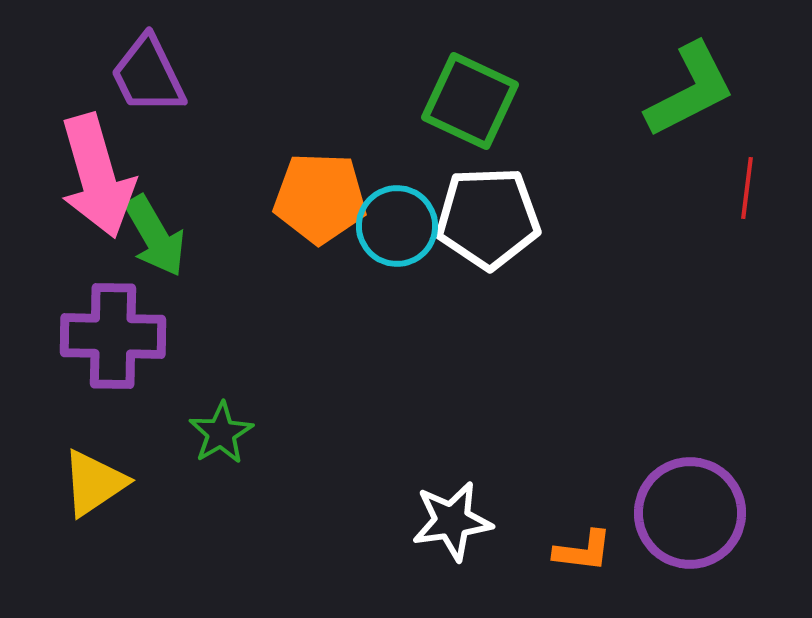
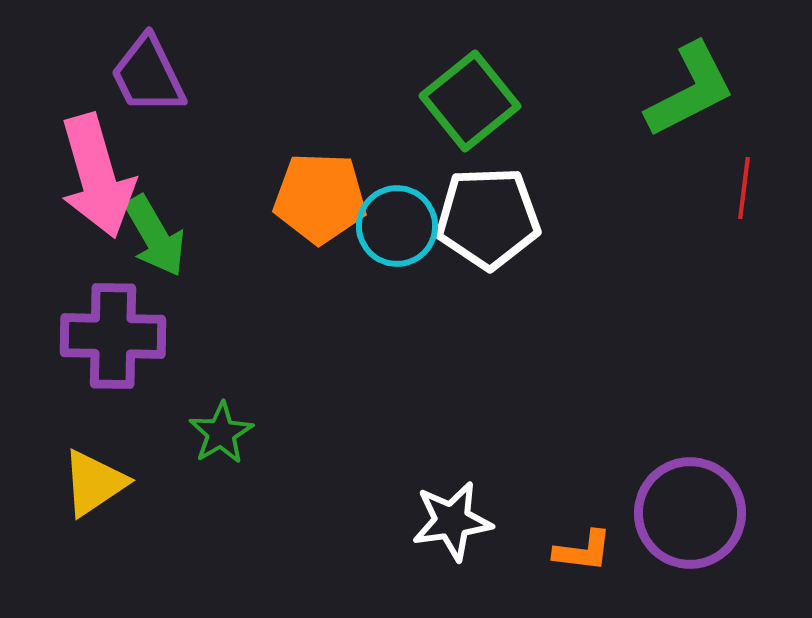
green square: rotated 26 degrees clockwise
red line: moved 3 px left
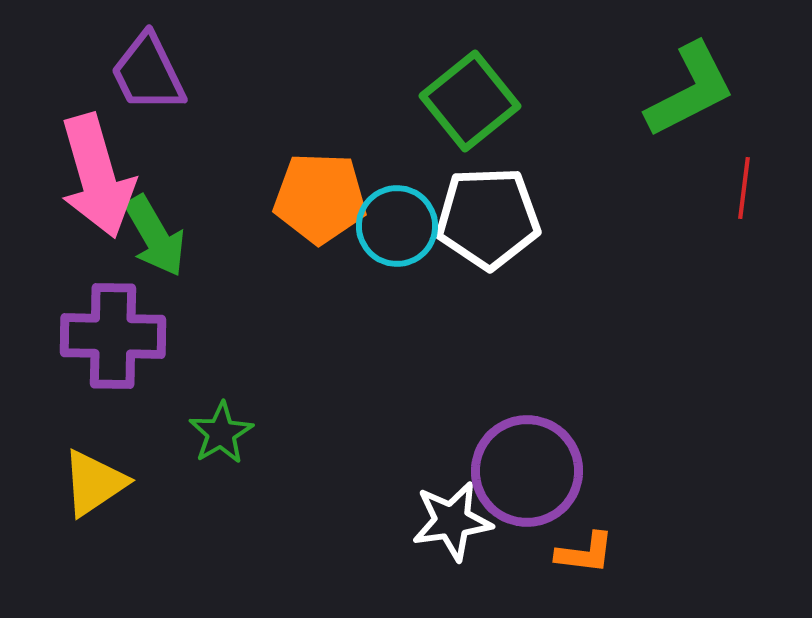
purple trapezoid: moved 2 px up
purple circle: moved 163 px left, 42 px up
orange L-shape: moved 2 px right, 2 px down
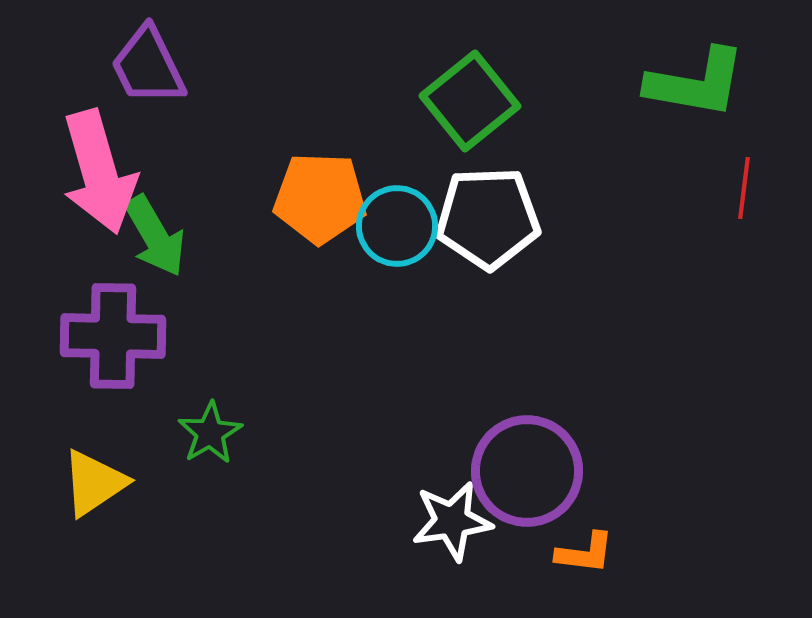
purple trapezoid: moved 7 px up
green L-shape: moved 6 px right, 7 px up; rotated 37 degrees clockwise
pink arrow: moved 2 px right, 4 px up
green star: moved 11 px left
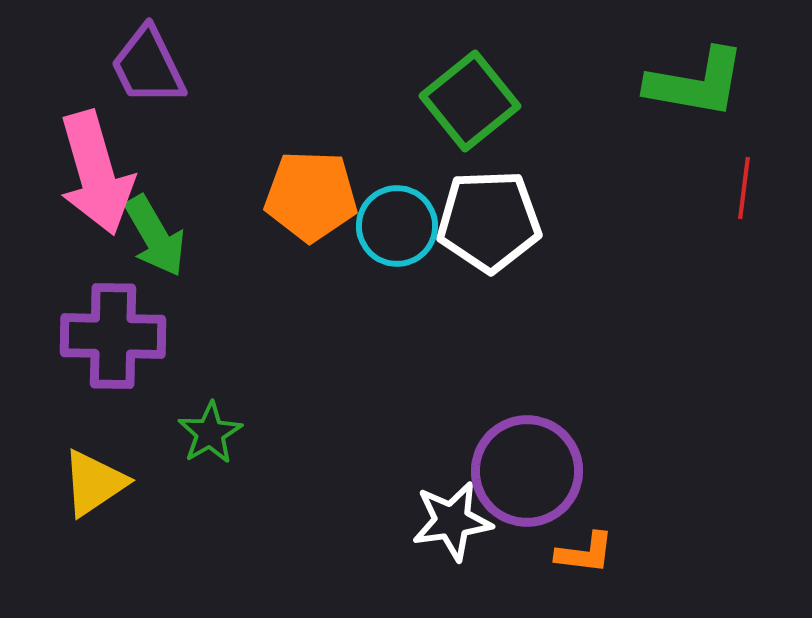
pink arrow: moved 3 px left, 1 px down
orange pentagon: moved 9 px left, 2 px up
white pentagon: moved 1 px right, 3 px down
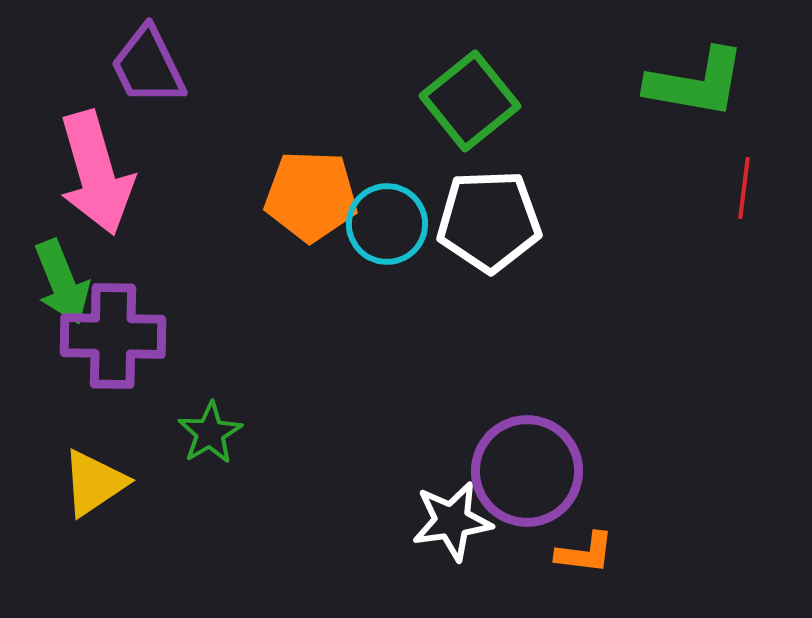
cyan circle: moved 10 px left, 2 px up
green arrow: moved 93 px left, 46 px down; rotated 8 degrees clockwise
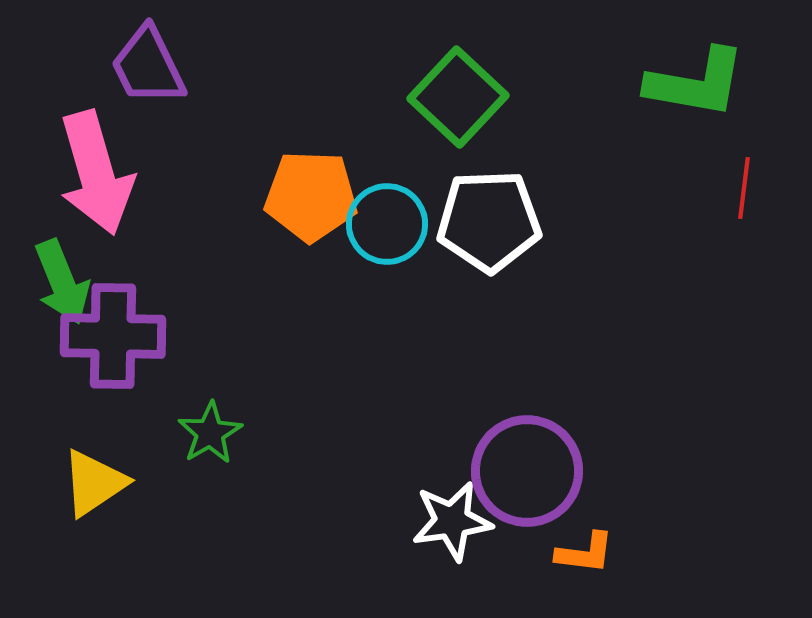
green square: moved 12 px left, 4 px up; rotated 8 degrees counterclockwise
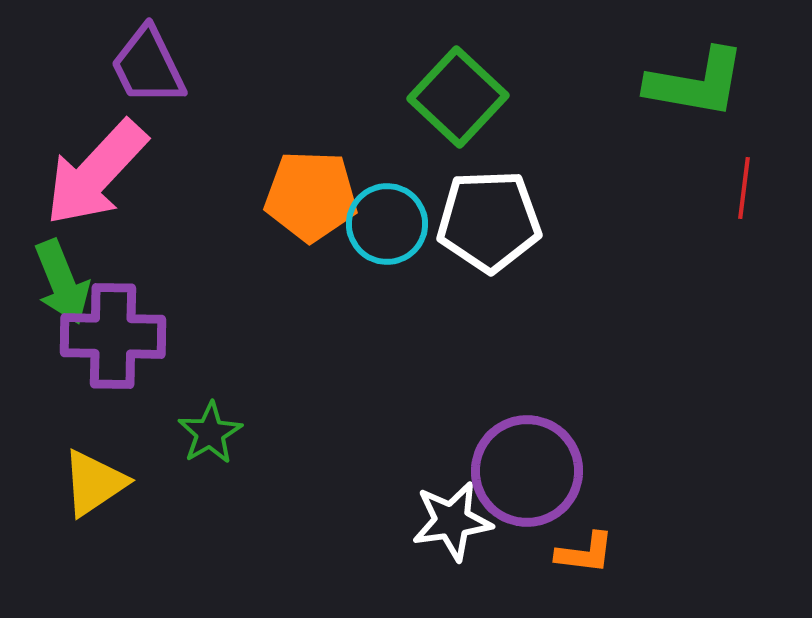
pink arrow: rotated 59 degrees clockwise
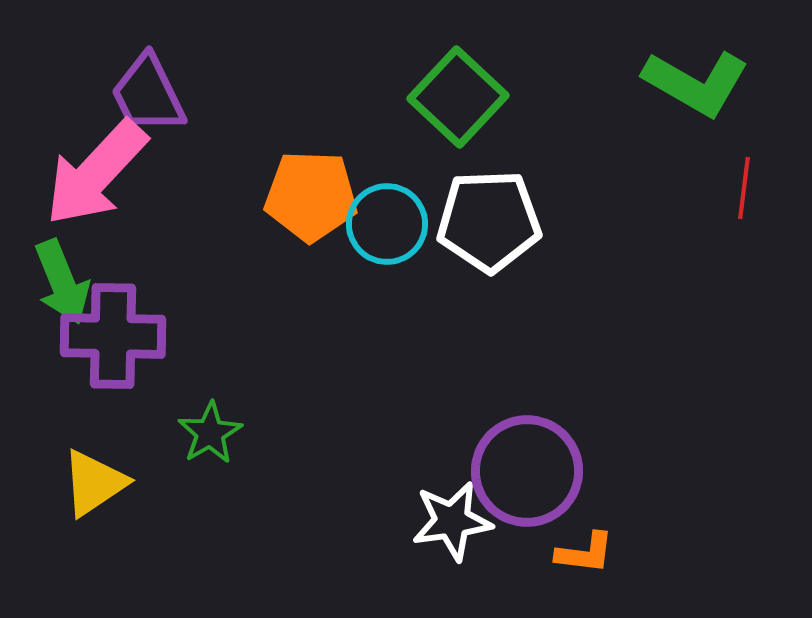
purple trapezoid: moved 28 px down
green L-shape: rotated 20 degrees clockwise
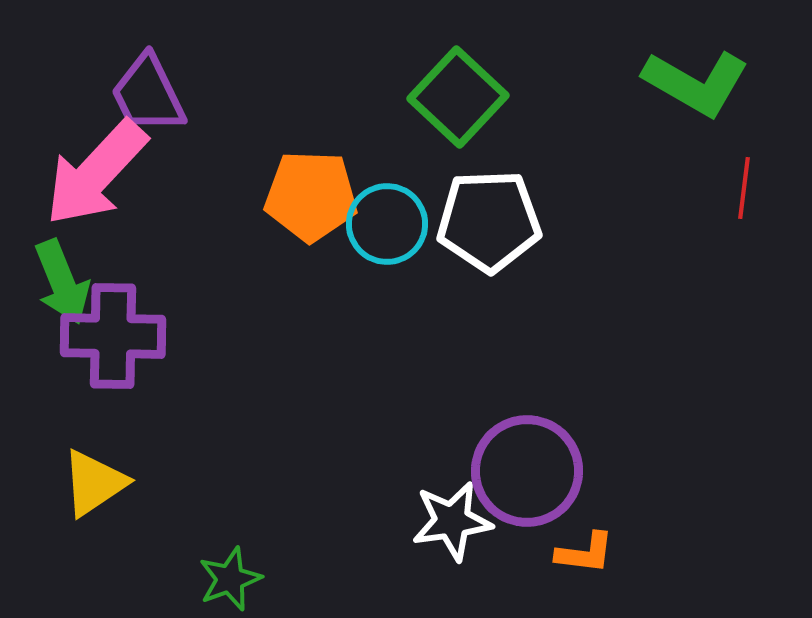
green star: moved 20 px right, 146 px down; rotated 10 degrees clockwise
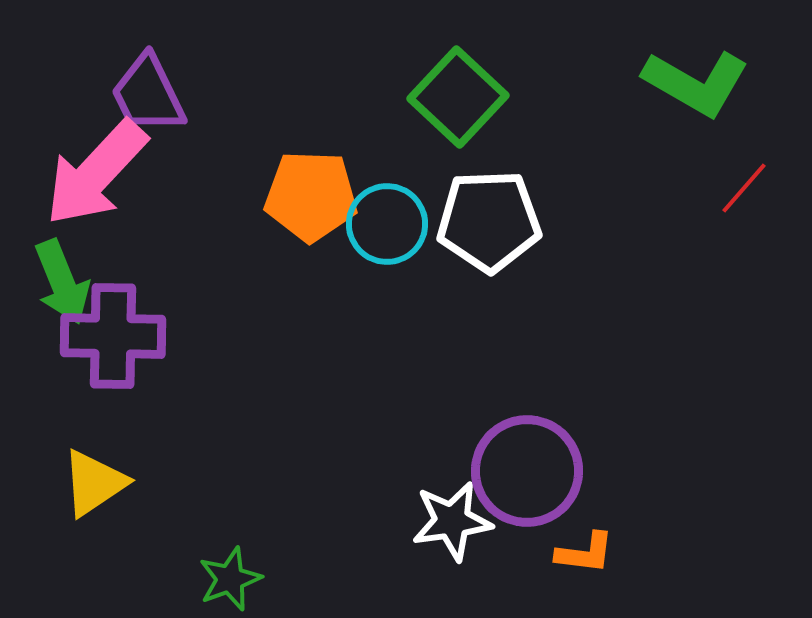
red line: rotated 34 degrees clockwise
